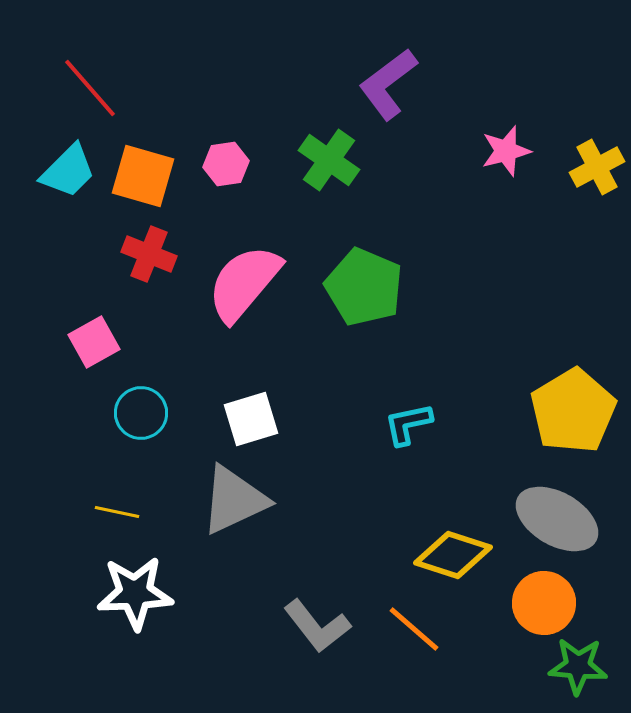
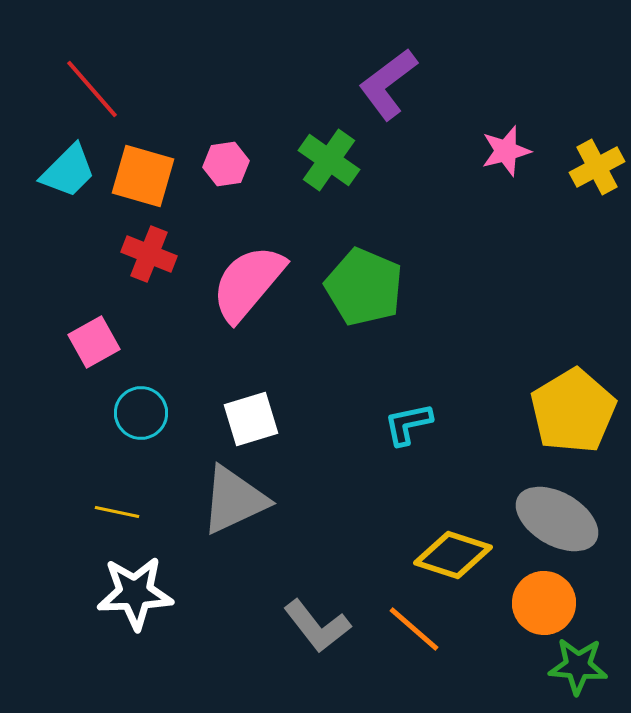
red line: moved 2 px right, 1 px down
pink semicircle: moved 4 px right
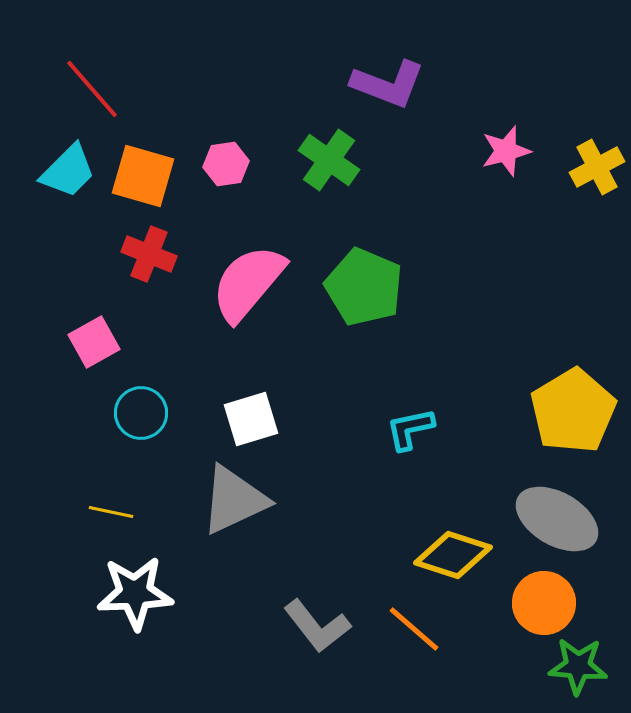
purple L-shape: rotated 122 degrees counterclockwise
cyan L-shape: moved 2 px right, 5 px down
yellow line: moved 6 px left
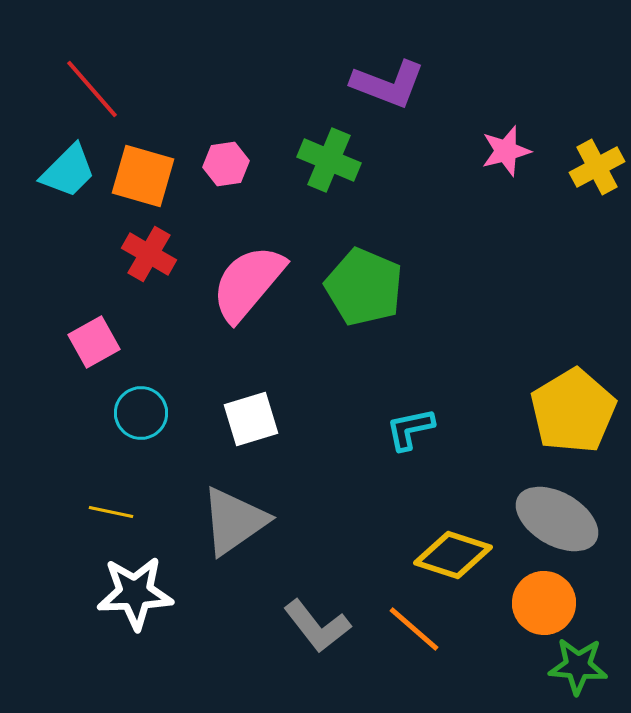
green cross: rotated 12 degrees counterclockwise
red cross: rotated 8 degrees clockwise
gray triangle: moved 21 px down; rotated 10 degrees counterclockwise
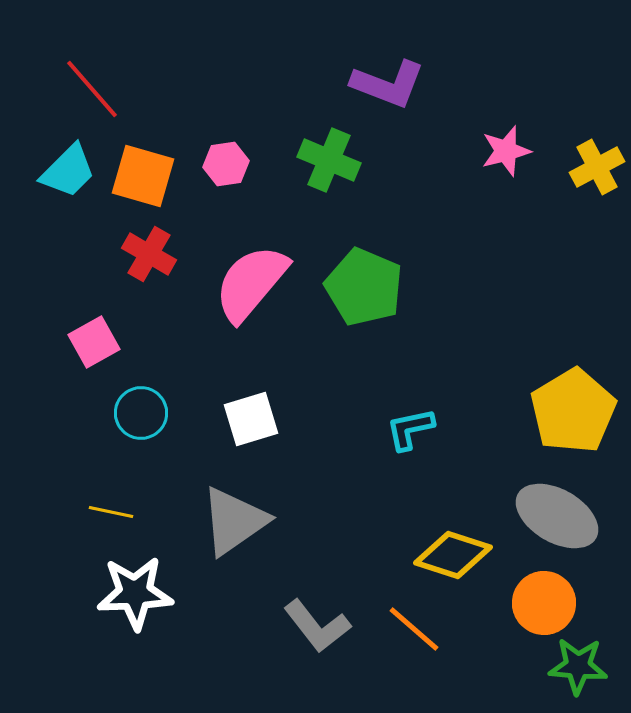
pink semicircle: moved 3 px right
gray ellipse: moved 3 px up
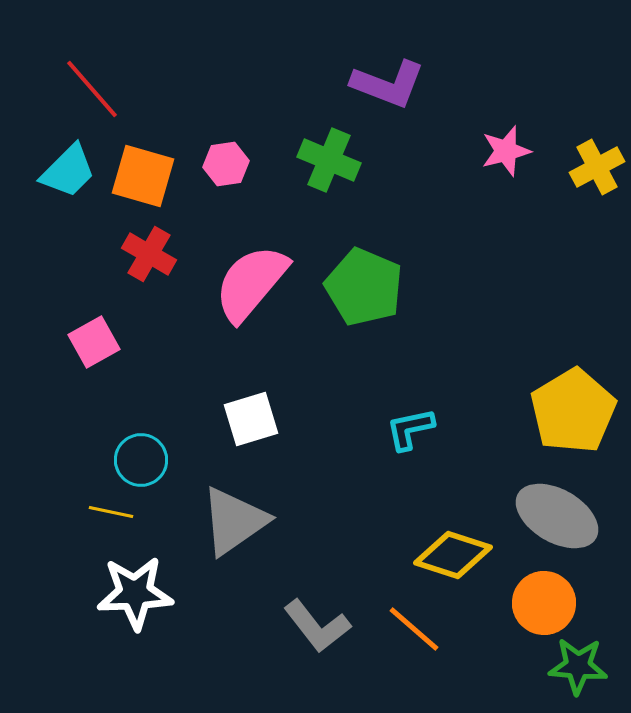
cyan circle: moved 47 px down
